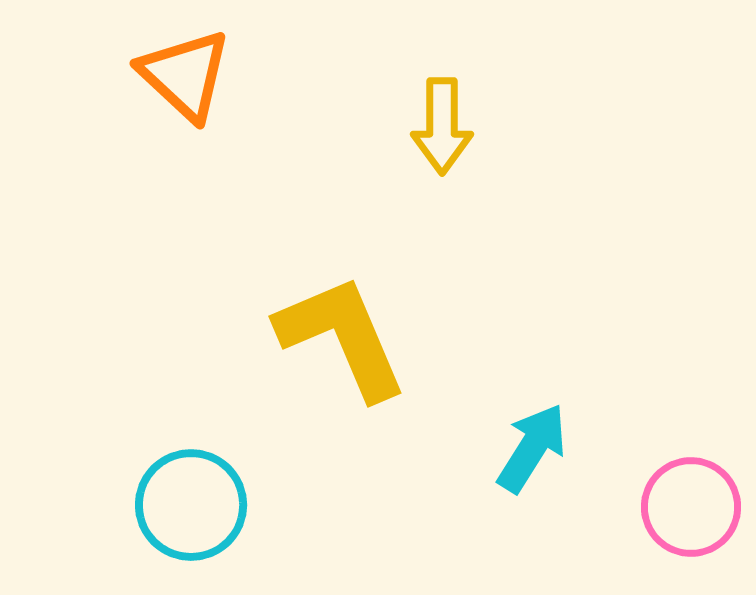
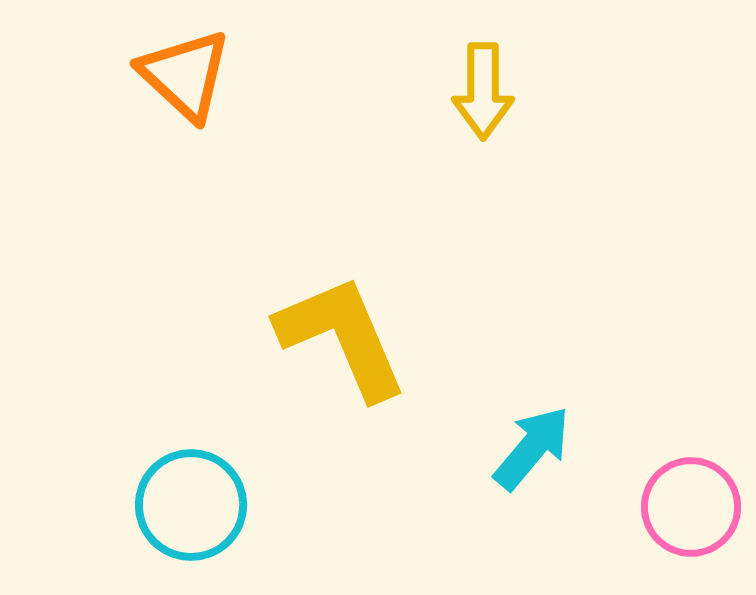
yellow arrow: moved 41 px right, 35 px up
cyan arrow: rotated 8 degrees clockwise
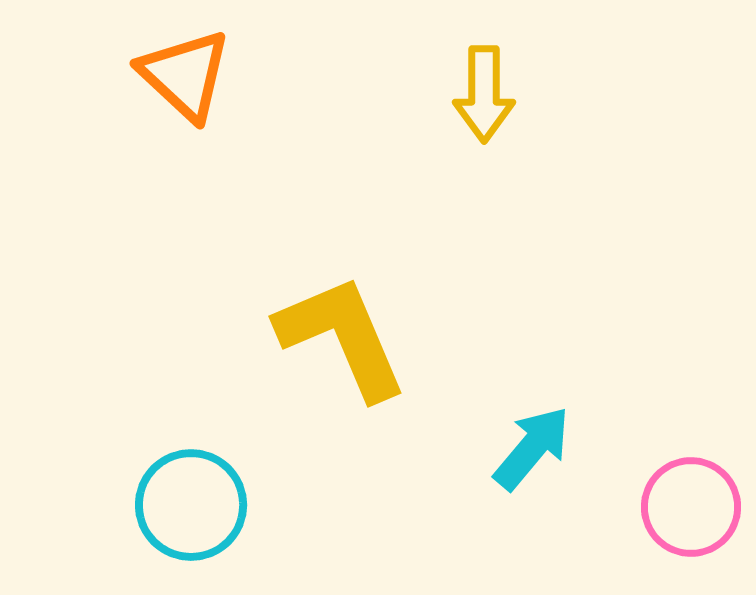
yellow arrow: moved 1 px right, 3 px down
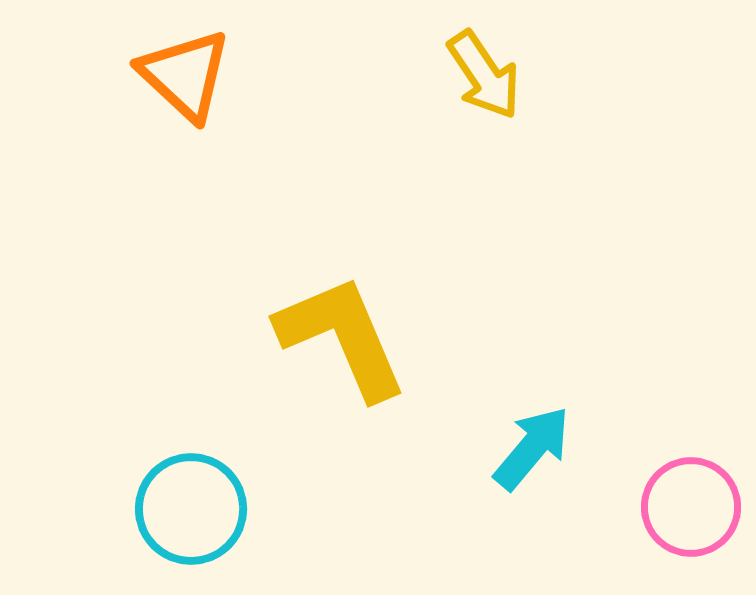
yellow arrow: moved 19 px up; rotated 34 degrees counterclockwise
cyan circle: moved 4 px down
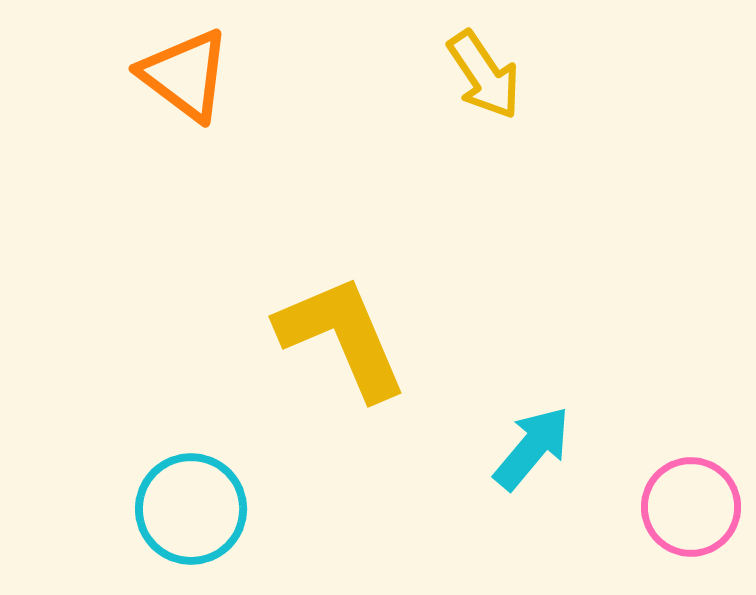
orange triangle: rotated 6 degrees counterclockwise
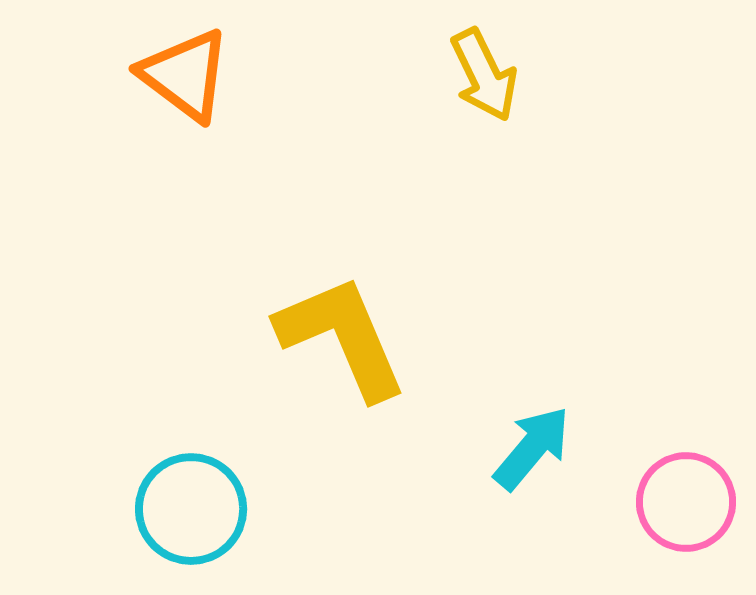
yellow arrow: rotated 8 degrees clockwise
pink circle: moved 5 px left, 5 px up
